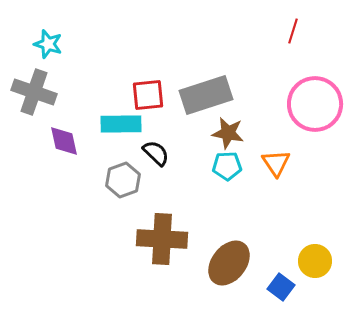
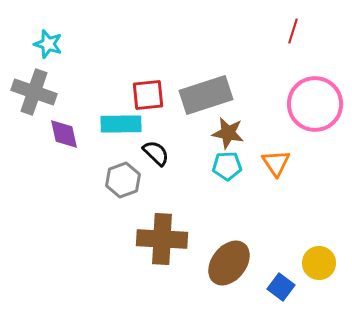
purple diamond: moved 7 px up
yellow circle: moved 4 px right, 2 px down
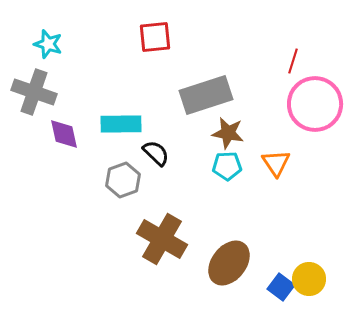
red line: moved 30 px down
red square: moved 7 px right, 58 px up
brown cross: rotated 27 degrees clockwise
yellow circle: moved 10 px left, 16 px down
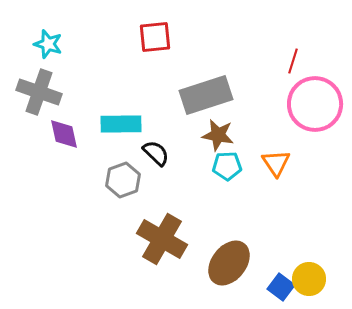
gray cross: moved 5 px right
brown star: moved 10 px left, 2 px down
